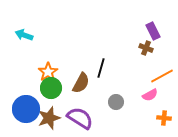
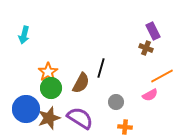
cyan arrow: rotated 96 degrees counterclockwise
orange cross: moved 39 px left, 9 px down
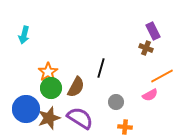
brown semicircle: moved 5 px left, 4 px down
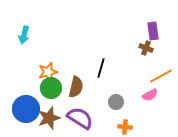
purple rectangle: rotated 18 degrees clockwise
orange star: rotated 18 degrees clockwise
orange line: moved 1 px left
brown semicircle: rotated 15 degrees counterclockwise
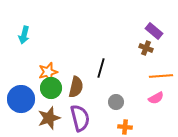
purple rectangle: moved 1 px right; rotated 42 degrees counterclockwise
orange line: rotated 25 degrees clockwise
pink semicircle: moved 6 px right, 3 px down
blue circle: moved 5 px left, 10 px up
purple semicircle: rotated 44 degrees clockwise
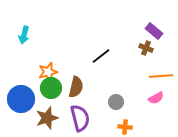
black line: moved 12 px up; rotated 36 degrees clockwise
brown star: moved 2 px left
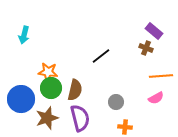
orange star: rotated 24 degrees clockwise
brown semicircle: moved 1 px left, 3 px down
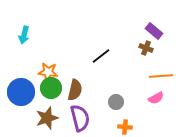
blue circle: moved 7 px up
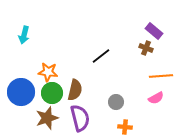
green circle: moved 1 px right, 5 px down
